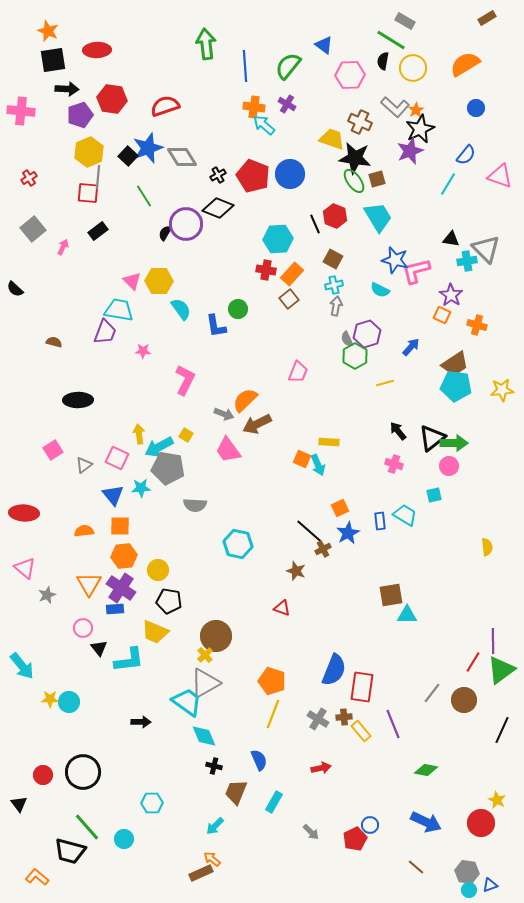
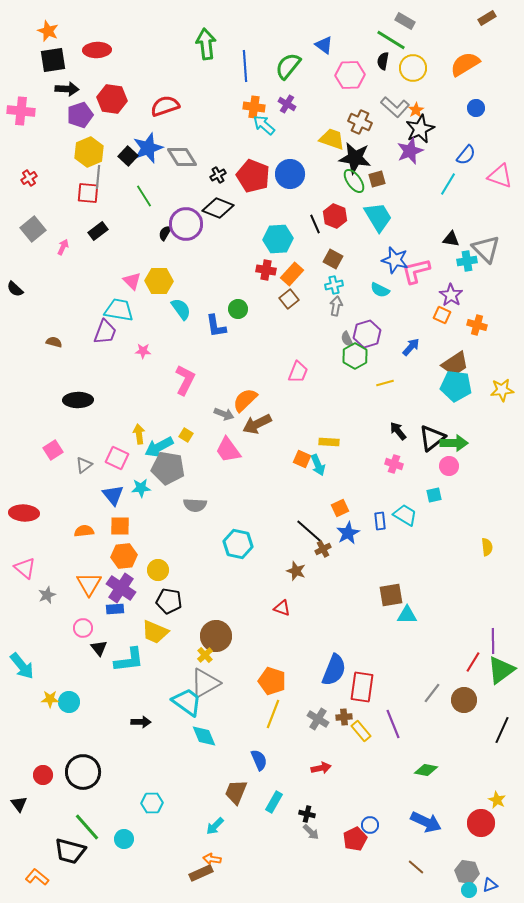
black cross at (214, 766): moved 93 px right, 48 px down
orange arrow at (212, 859): rotated 30 degrees counterclockwise
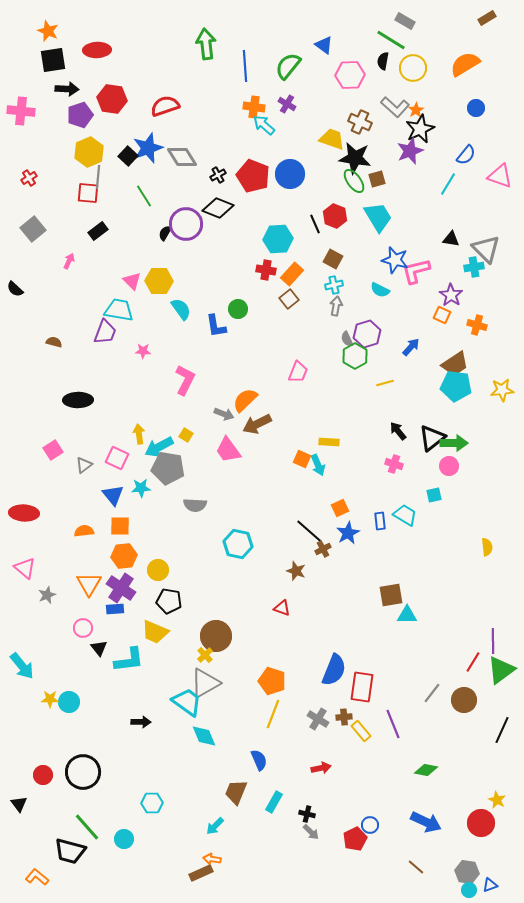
pink arrow at (63, 247): moved 6 px right, 14 px down
cyan cross at (467, 261): moved 7 px right, 6 px down
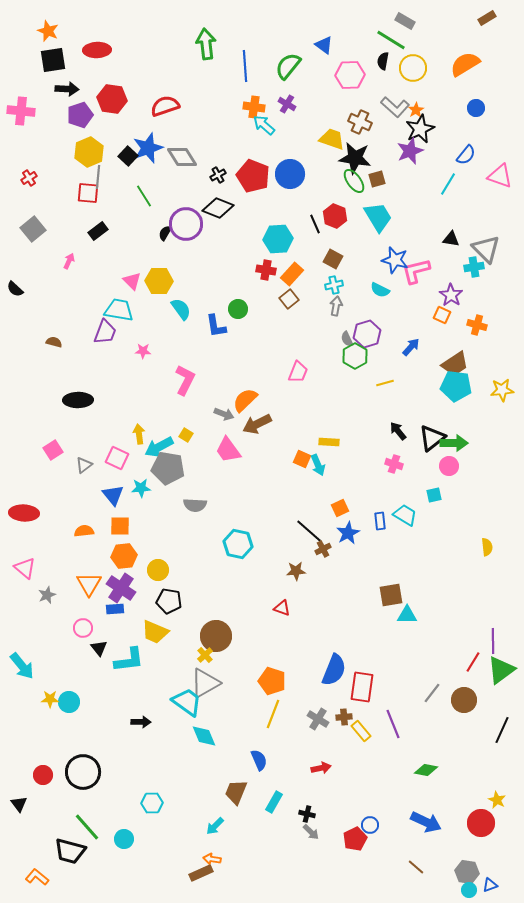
brown star at (296, 571): rotated 24 degrees counterclockwise
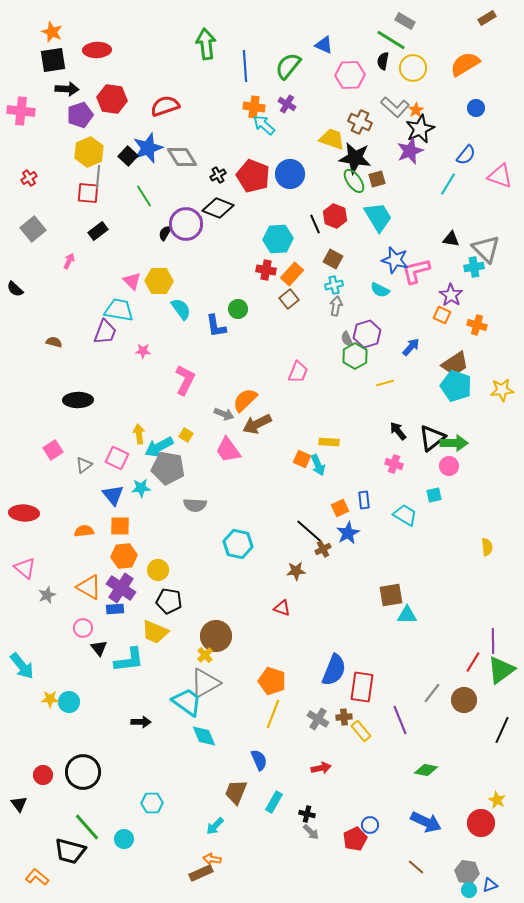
orange star at (48, 31): moved 4 px right, 1 px down
blue triangle at (324, 45): rotated 12 degrees counterclockwise
cyan pentagon at (456, 386): rotated 12 degrees clockwise
blue rectangle at (380, 521): moved 16 px left, 21 px up
orange triangle at (89, 584): moved 3 px down; rotated 32 degrees counterclockwise
purple line at (393, 724): moved 7 px right, 4 px up
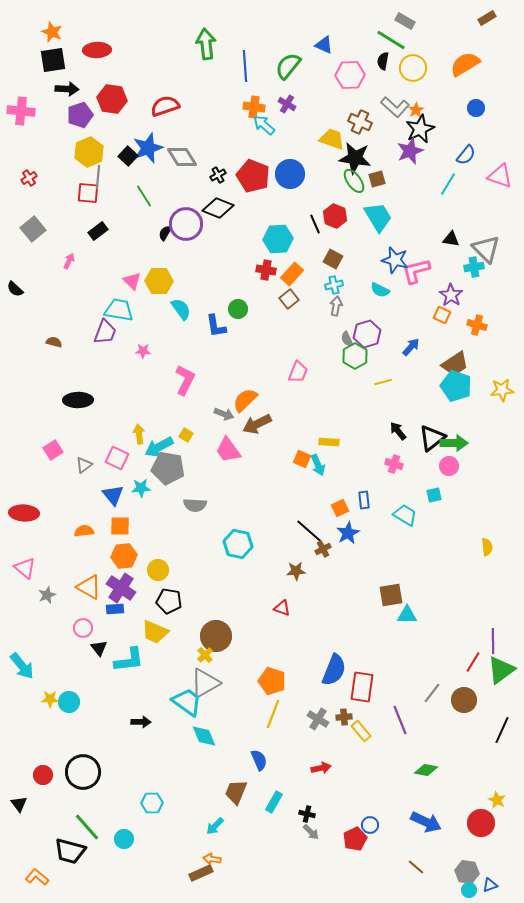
yellow line at (385, 383): moved 2 px left, 1 px up
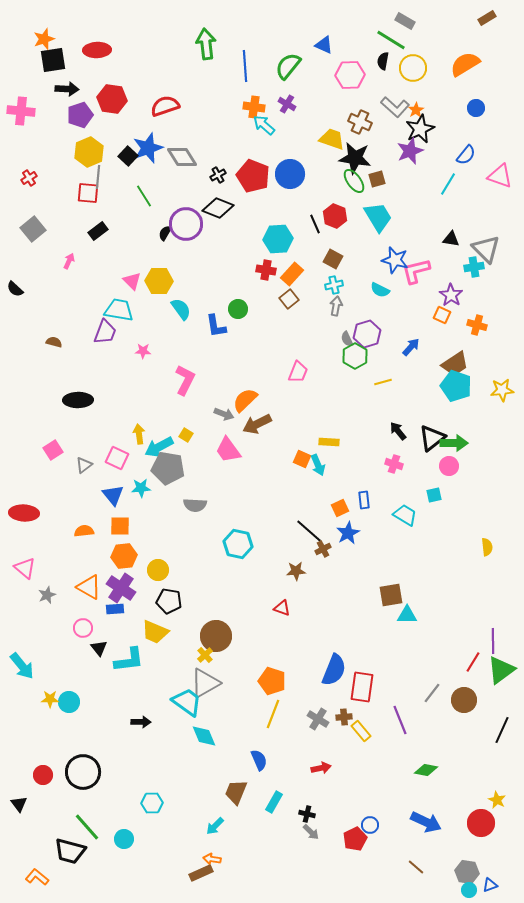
orange star at (52, 32): moved 8 px left, 7 px down; rotated 30 degrees clockwise
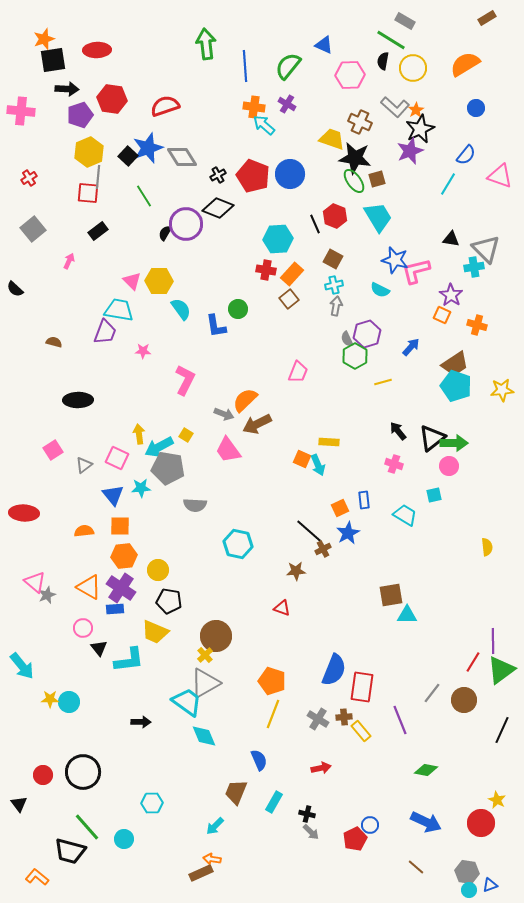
pink triangle at (25, 568): moved 10 px right, 14 px down
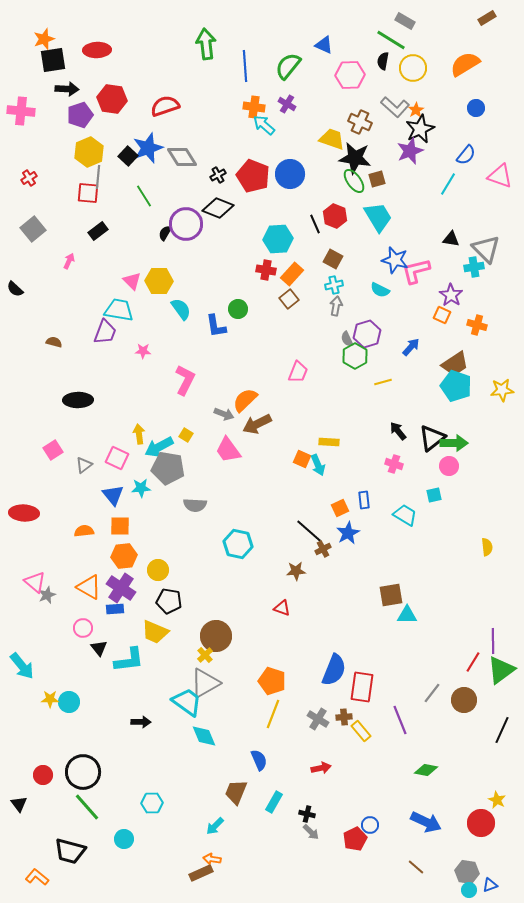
green line at (87, 827): moved 20 px up
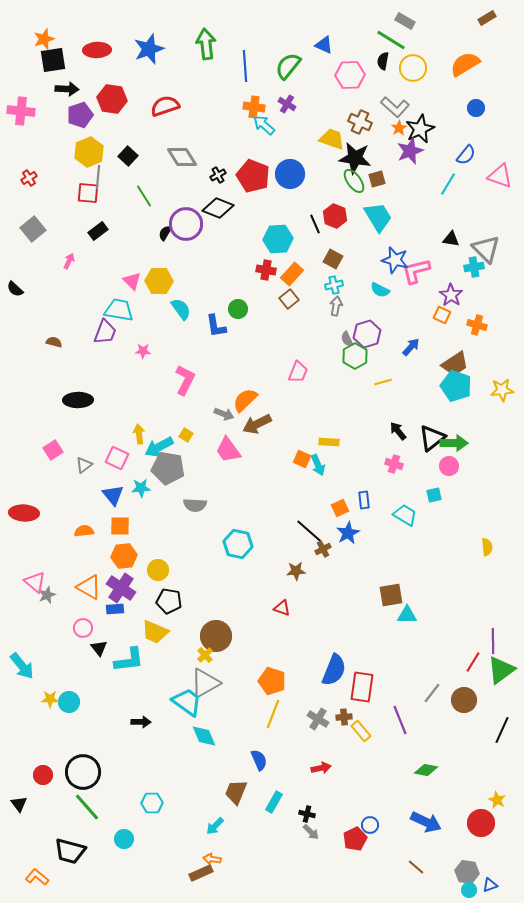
orange star at (416, 110): moved 17 px left, 18 px down
blue star at (148, 148): moved 1 px right, 99 px up
